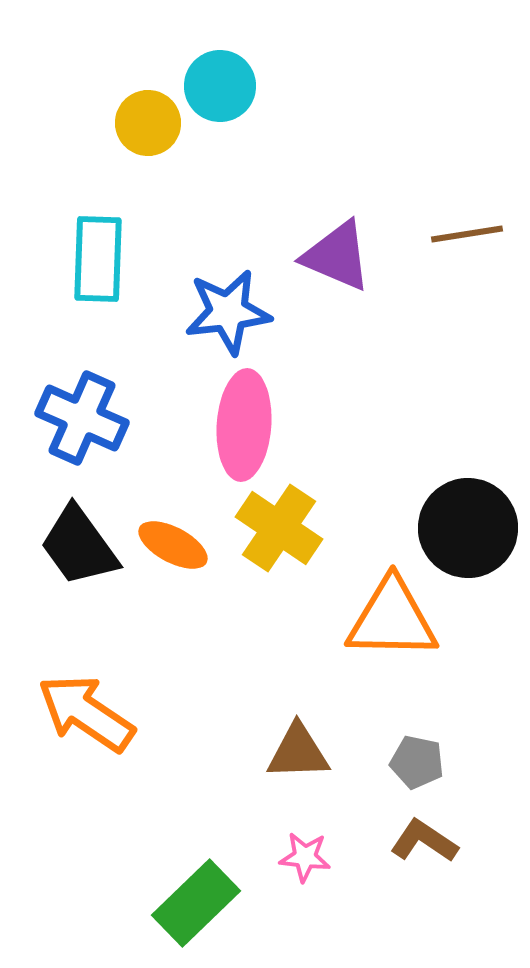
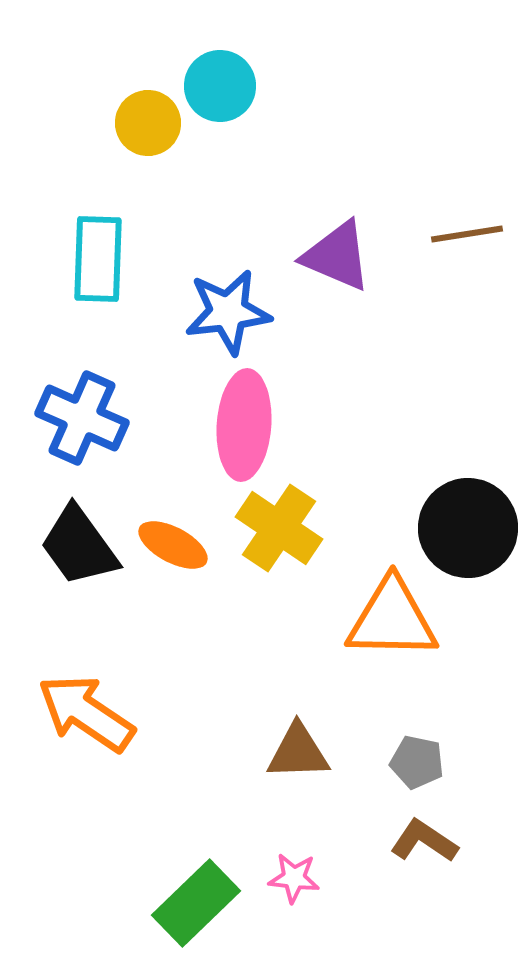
pink star: moved 11 px left, 21 px down
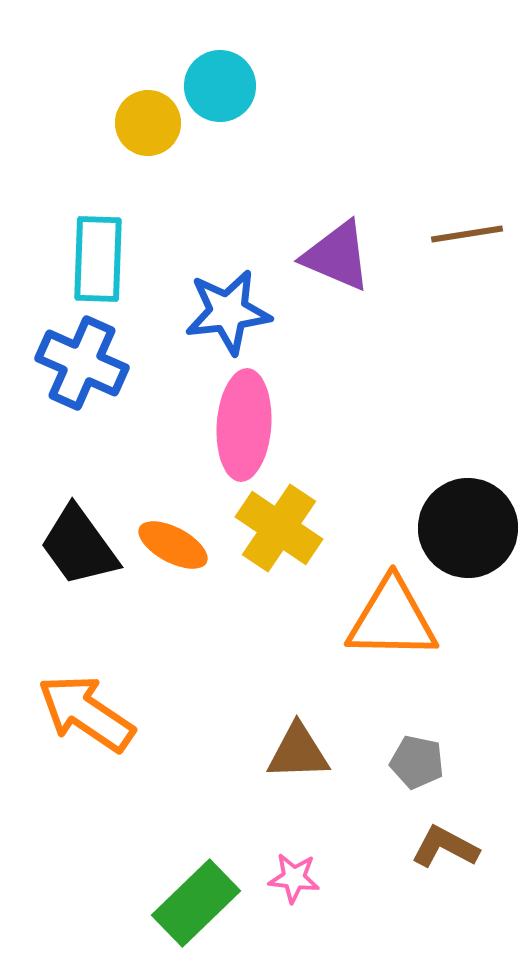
blue cross: moved 55 px up
brown L-shape: moved 21 px right, 6 px down; rotated 6 degrees counterclockwise
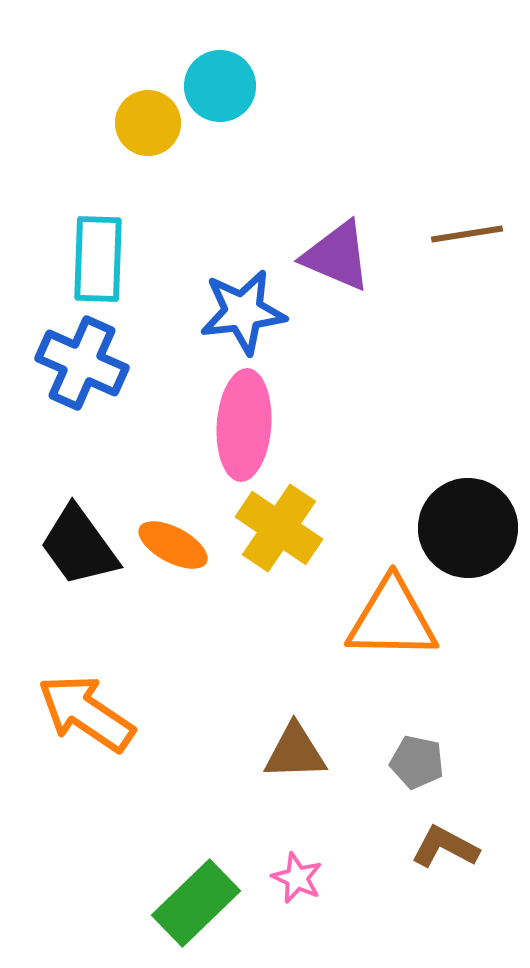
blue star: moved 15 px right
brown triangle: moved 3 px left
pink star: moved 3 px right; rotated 18 degrees clockwise
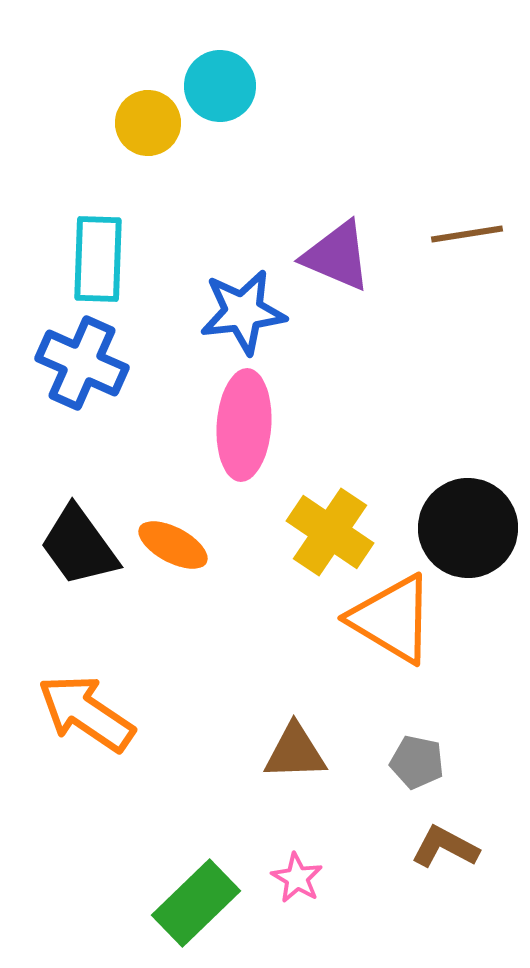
yellow cross: moved 51 px right, 4 px down
orange triangle: rotated 30 degrees clockwise
pink star: rotated 6 degrees clockwise
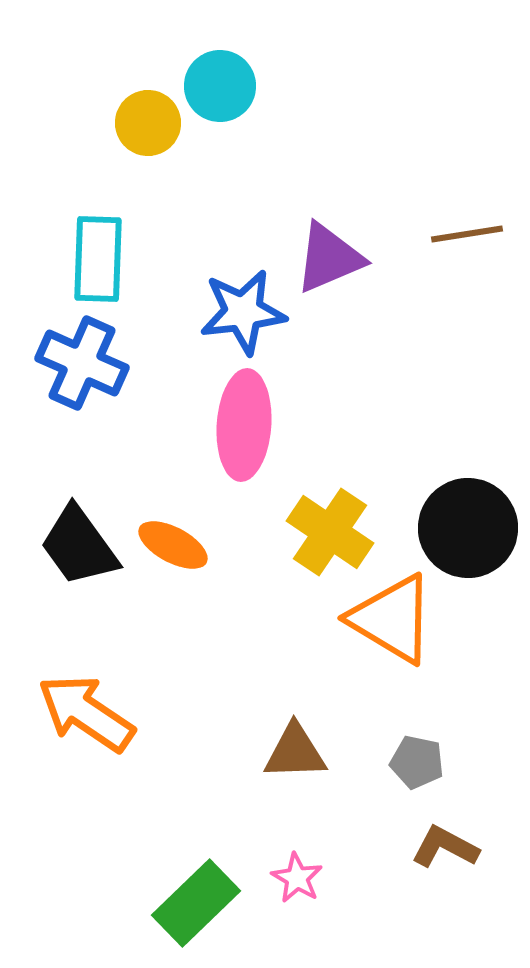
purple triangle: moved 8 px left, 2 px down; rotated 46 degrees counterclockwise
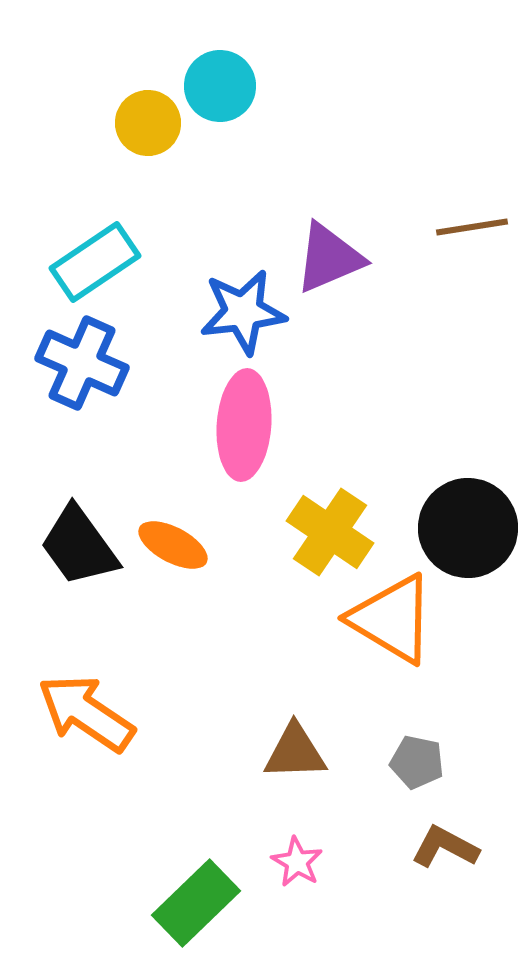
brown line: moved 5 px right, 7 px up
cyan rectangle: moved 3 px left, 3 px down; rotated 54 degrees clockwise
pink star: moved 16 px up
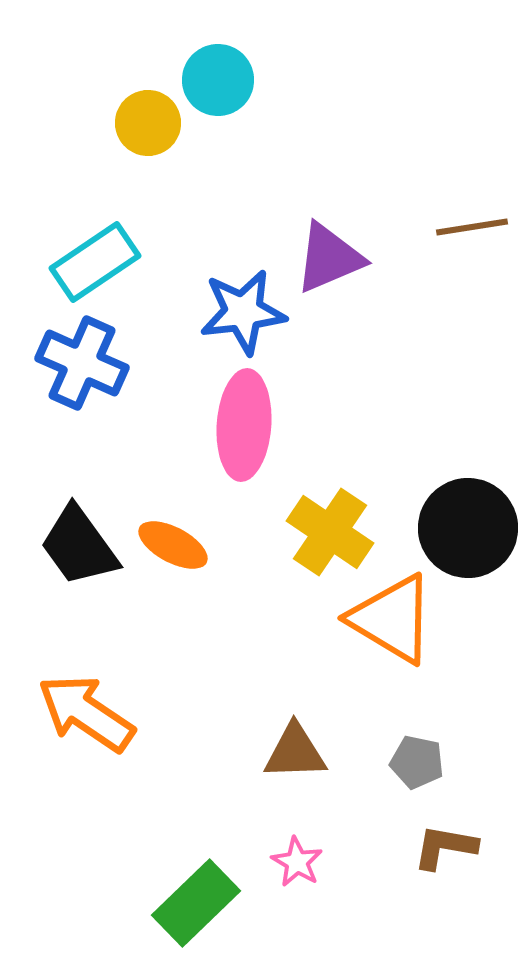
cyan circle: moved 2 px left, 6 px up
brown L-shape: rotated 18 degrees counterclockwise
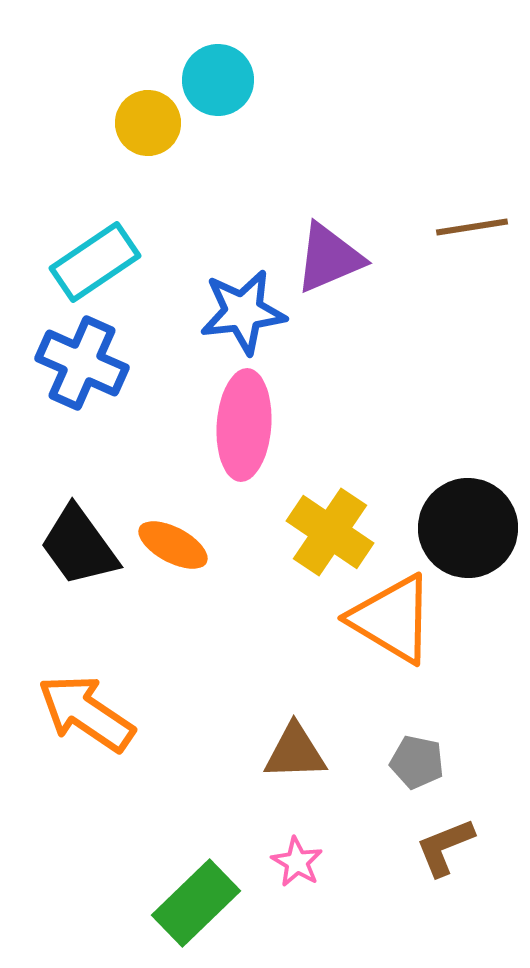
brown L-shape: rotated 32 degrees counterclockwise
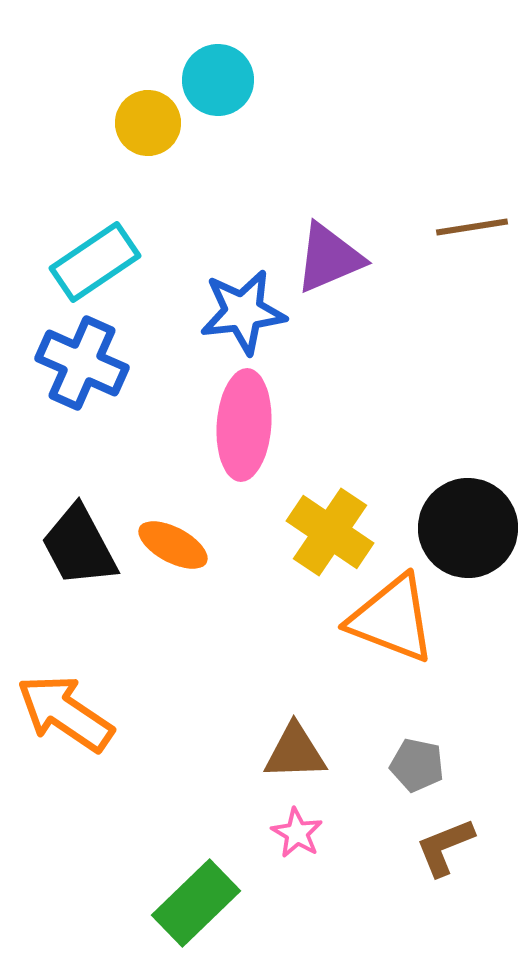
black trapezoid: rotated 8 degrees clockwise
orange triangle: rotated 10 degrees counterclockwise
orange arrow: moved 21 px left
gray pentagon: moved 3 px down
pink star: moved 29 px up
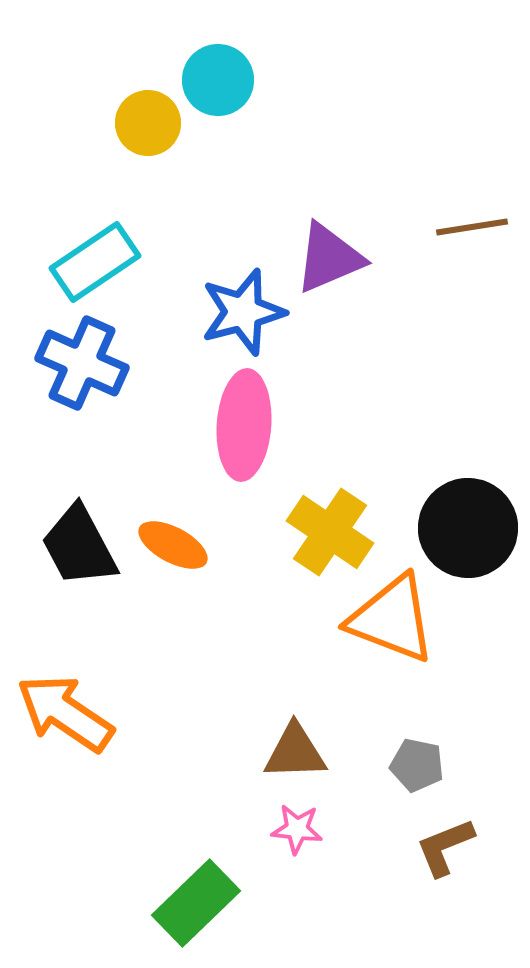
blue star: rotated 8 degrees counterclockwise
pink star: moved 4 px up; rotated 24 degrees counterclockwise
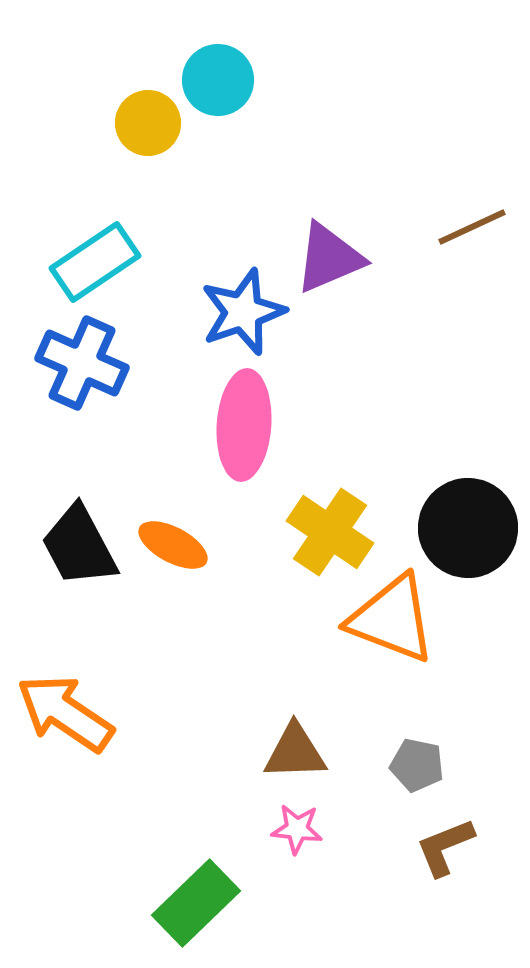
brown line: rotated 16 degrees counterclockwise
blue star: rotated 4 degrees counterclockwise
